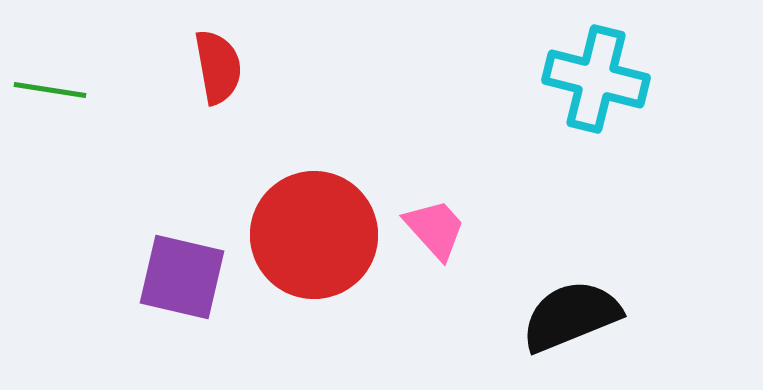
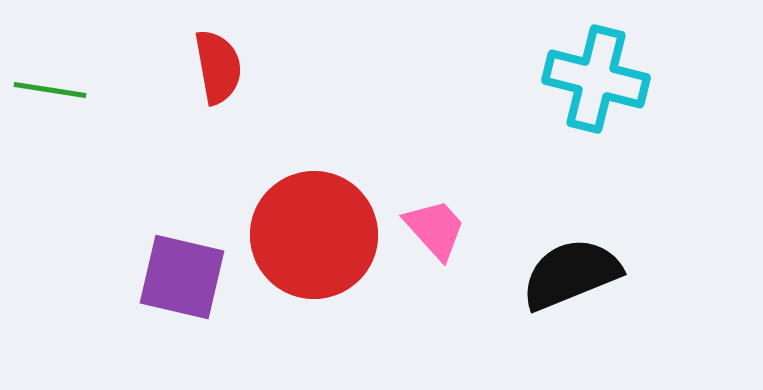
black semicircle: moved 42 px up
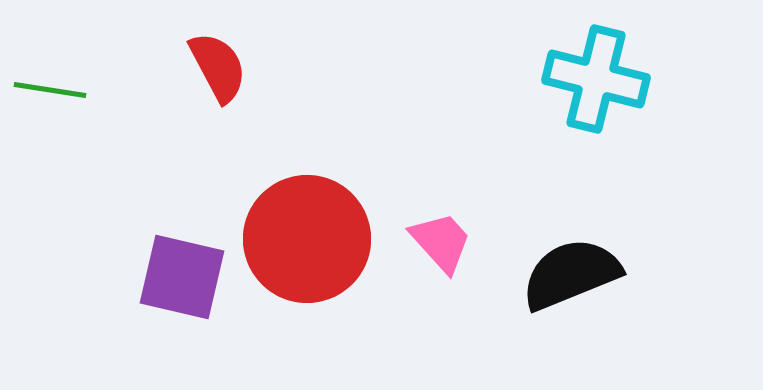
red semicircle: rotated 18 degrees counterclockwise
pink trapezoid: moved 6 px right, 13 px down
red circle: moved 7 px left, 4 px down
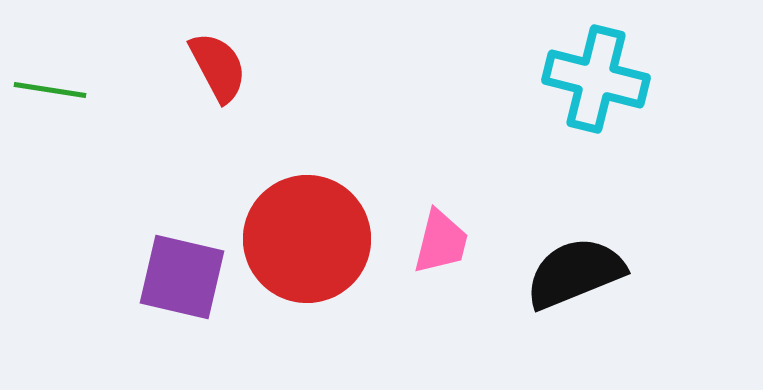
pink trapezoid: rotated 56 degrees clockwise
black semicircle: moved 4 px right, 1 px up
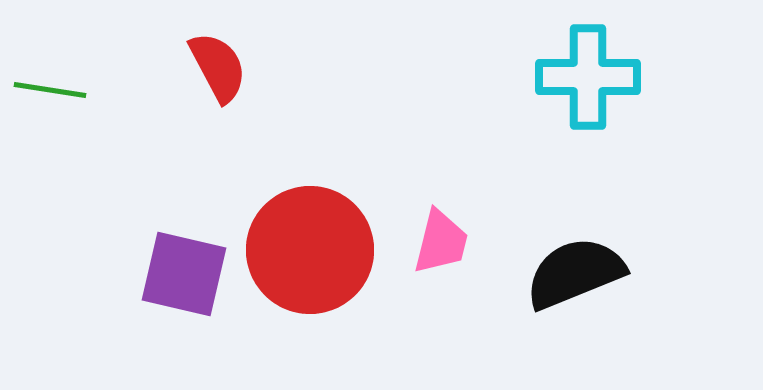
cyan cross: moved 8 px left, 2 px up; rotated 14 degrees counterclockwise
red circle: moved 3 px right, 11 px down
purple square: moved 2 px right, 3 px up
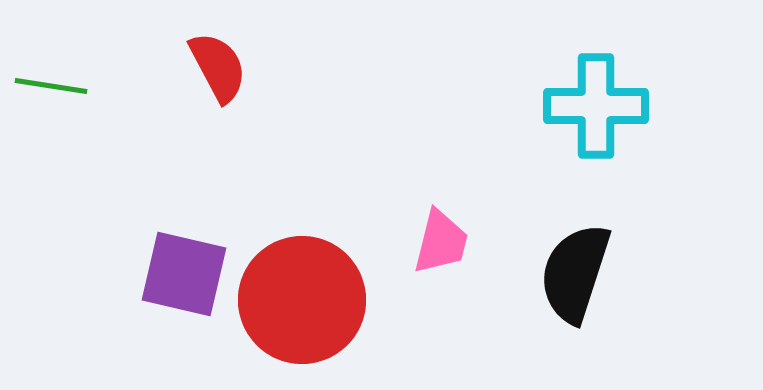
cyan cross: moved 8 px right, 29 px down
green line: moved 1 px right, 4 px up
red circle: moved 8 px left, 50 px down
black semicircle: rotated 50 degrees counterclockwise
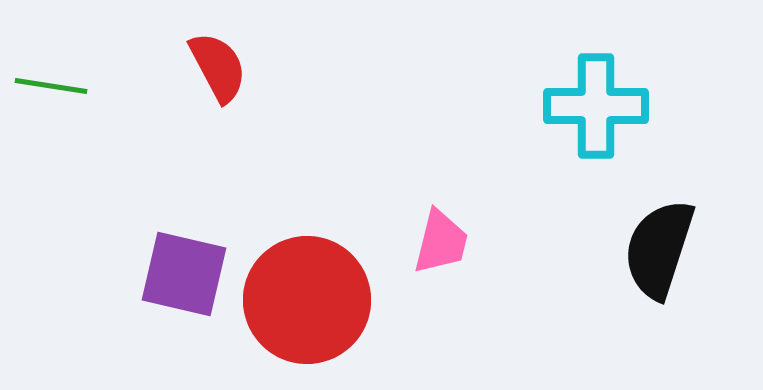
black semicircle: moved 84 px right, 24 px up
red circle: moved 5 px right
